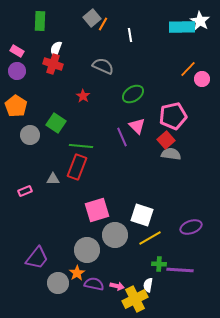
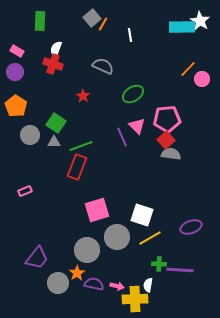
purple circle at (17, 71): moved 2 px left, 1 px down
pink pentagon at (173, 116): moved 6 px left, 3 px down; rotated 8 degrees clockwise
green line at (81, 146): rotated 25 degrees counterclockwise
gray triangle at (53, 179): moved 1 px right, 37 px up
gray circle at (115, 235): moved 2 px right, 2 px down
yellow cross at (135, 299): rotated 25 degrees clockwise
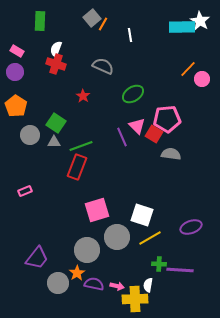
red cross at (53, 64): moved 3 px right
red square at (166, 140): moved 12 px left, 6 px up; rotated 18 degrees counterclockwise
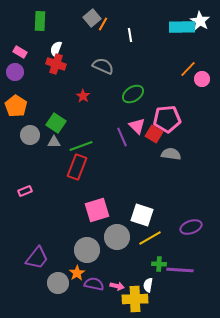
pink rectangle at (17, 51): moved 3 px right, 1 px down
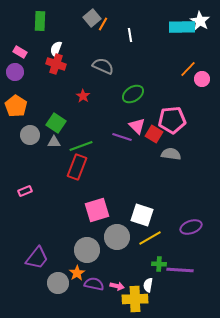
pink pentagon at (167, 119): moved 5 px right, 1 px down
purple line at (122, 137): rotated 48 degrees counterclockwise
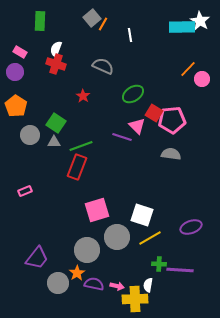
red square at (154, 134): moved 21 px up
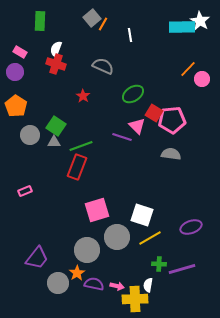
green square at (56, 123): moved 3 px down
purple line at (180, 270): moved 2 px right, 1 px up; rotated 20 degrees counterclockwise
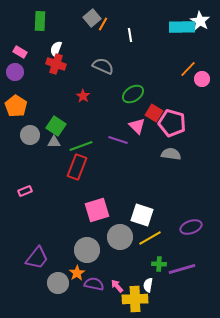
pink pentagon at (172, 120): moved 3 px down; rotated 20 degrees clockwise
purple line at (122, 137): moved 4 px left, 3 px down
gray circle at (117, 237): moved 3 px right
pink arrow at (117, 286): rotated 144 degrees counterclockwise
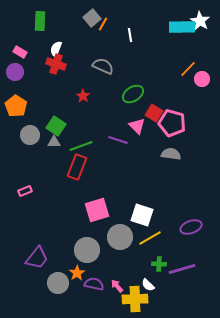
white semicircle at (148, 285): rotated 56 degrees counterclockwise
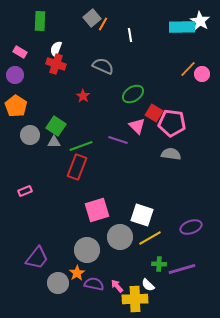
purple circle at (15, 72): moved 3 px down
pink circle at (202, 79): moved 5 px up
pink pentagon at (172, 123): rotated 8 degrees counterclockwise
